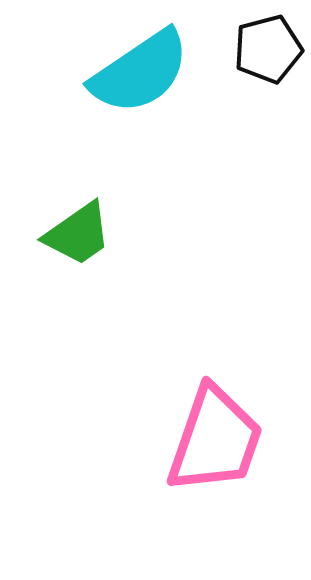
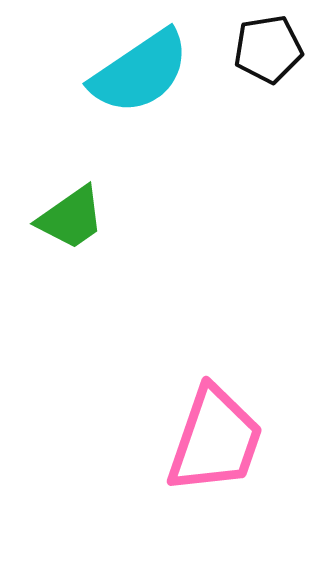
black pentagon: rotated 6 degrees clockwise
green trapezoid: moved 7 px left, 16 px up
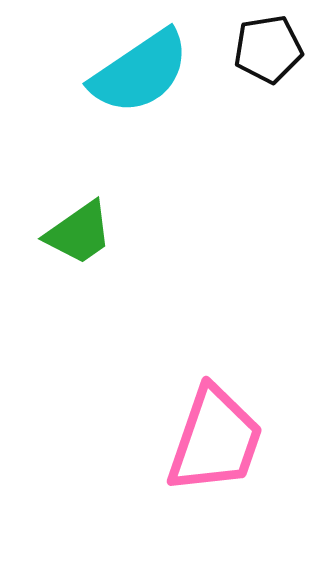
green trapezoid: moved 8 px right, 15 px down
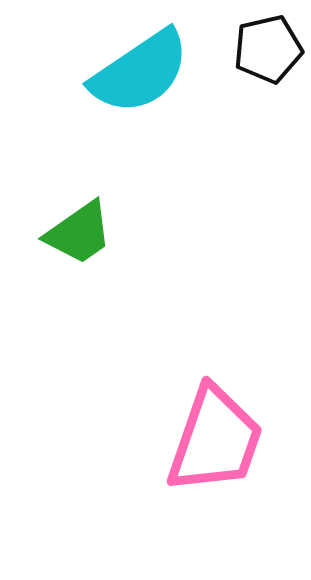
black pentagon: rotated 4 degrees counterclockwise
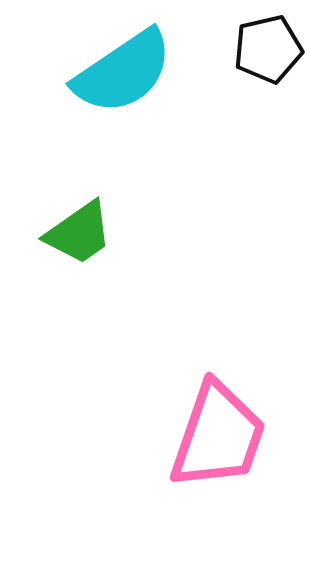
cyan semicircle: moved 17 px left
pink trapezoid: moved 3 px right, 4 px up
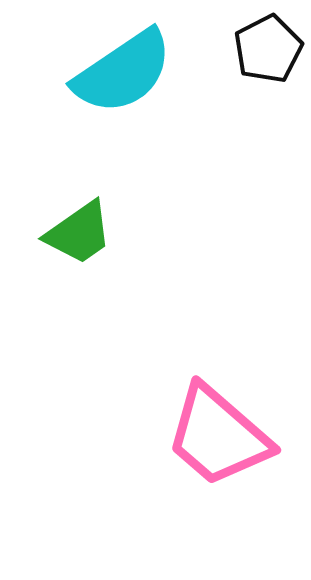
black pentagon: rotated 14 degrees counterclockwise
pink trapezoid: rotated 112 degrees clockwise
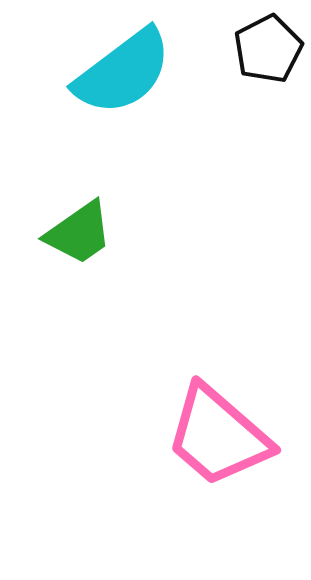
cyan semicircle: rotated 3 degrees counterclockwise
